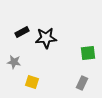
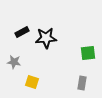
gray rectangle: rotated 16 degrees counterclockwise
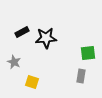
gray star: rotated 16 degrees clockwise
gray rectangle: moved 1 px left, 7 px up
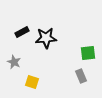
gray rectangle: rotated 32 degrees counterclockwise
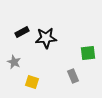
gray rectangle: moved 8 px left
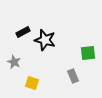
black rectangle: moved 1 px right
black star: moved 1 px left, 2 px down; rotated 20 degrees clockwise
yellow square: moved 1 px down
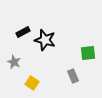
yellow square: rotated 16 degrees clockwise
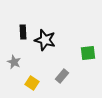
black rectangle: rotated 64 degrees counterclockwise
gray rectangle: moved 11 px left; rotated 64 degrees clockwise
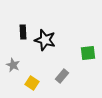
gray star: moved 1 px left, 3 px down
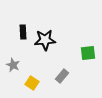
black star: rotated 20 degrees counterclockwise
